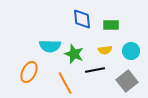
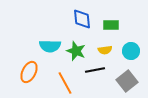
green star: moved 2 px right, 3 px up
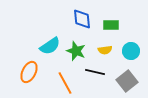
cyan semicircle: rotated 35 degrees counterclockwise
black line: moved 2 px down; rotated 24 degrees clockwise
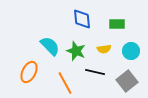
green rectangle: moved 6 px right, 1 px up
cyan semicircle: rotated 100 degrees counterclockwise
yellow semicircle: moved 1 px left, 1 px up
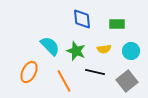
orange line: moved 1 px left, 2 px up
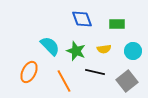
blue diamond: rotated 15 degrees counterclockwise
cyan circle: moved 2 px right
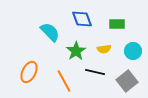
cyan semicircle: moved 14 px up
green star: rotated 18 degrees clockwise
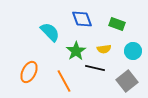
green rectangle: rotated 21 degrees clockwise
black line: moved 4 px up
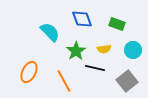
cyan circle: moved 1 px up
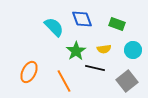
cyan semicircle: moved 4 px right, 5 px up
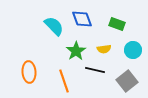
cyan semicircle: moved 1 px up
black line: moved 2 px down
orange ellipse: rotated 30 degrees counterclockwise
orange line: rotated 10 degrees clockwise
